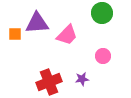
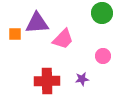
pink trapezoid: moved 4 px left, 4 px down
red cross: moved 2 px left, 1 px up; rotated 20 degrees clockwise
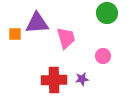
green circle: moved 5 px right
pink trapezoid: moved 3 px right, 1 px up; rotated 60 degrees counterclockwise
red cross: moved 7 px right, 1 px up
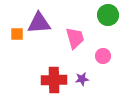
green circle: moved 1 px right, 2 px down
purple triangle: moved 2 px right
orange square: moved 2 px right
pink trapezoid: moved 9 px right
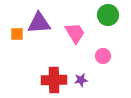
pink trapezoid: moved 5 px up; rotated 15 degrees counterclockwise
purple star: moved 1 px left, 1 px down
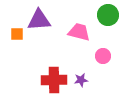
purple triangle: moved 3 px up
pink trapezoid: moved 4 px right, 1 px up; rotated 45 degrees counterclockwise
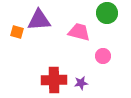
green circle: moved 1 px left, 2 px up
orange square: moved 2 px up; rotated 16 degrees clockwise
purple star: moved 3 px down
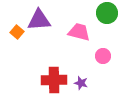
orange square: rotated 24 degrees clockwise
purple star: rotated 24 degrees clockwise
